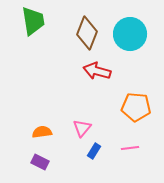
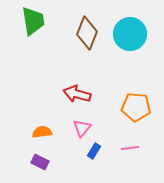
red arrow: moved 20 px left, 23 px down
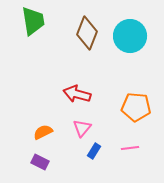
cyan circle: moved 2 px down
orange semicircle: moved 1 px right; rotated 18 degrees counterclockwise
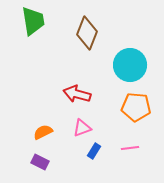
cyan circle: moved 29 px down
pink triangle: rotated 30 degrees clockwise
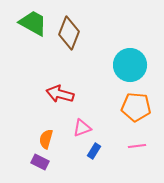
green trapezoid: moved 2 px down; rotated 52 degrees counterclockwise
brown diamond: moved 18 px left
red arrow: moved 17 px left
orange semicircle: moved 3 px right, 7 px down; rotated 48 degrees counterclockwise
pink line: moved 7 px right, 2 px up
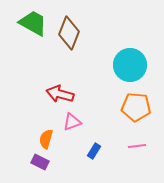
pink triangle: moved 10 px left, 6 px up
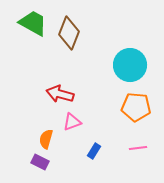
pink line: moved 1 px right, 2 px down
